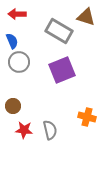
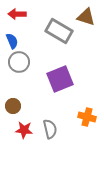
purple square: moved 2 px left, 9 px down
gray semicircle: moved 1 px up
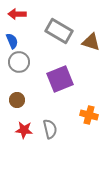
brown triangle: moved 5 px right, 25 px down
brown circle: moved 4 px right, 6 px up
orange cross: moved 2 px right, 2 px up
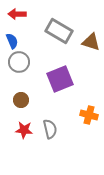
brown circle: moved 4 px right
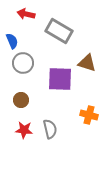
red arrow: moved 9 px right; rotated 12 degrees clockwise
brown triangle: moved 4 px left, 21 px down
gray circle: moved 4 px right, 1 px down
purple square: rotated 24 degrees clockwise
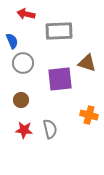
gray rectangle: rotated 32 degrees counterclockwise
purple square: rotated 8 degrees counterclockwise
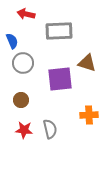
orange cross: rotated 18 degrees counterclockwise
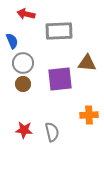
brown triangle: rotated 12 degrees counterclockwise
brown circle: moved 2 px right, 16 px up
gray semicircle: moved 2 px right, 3 px down
